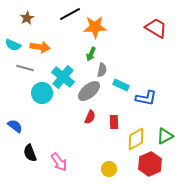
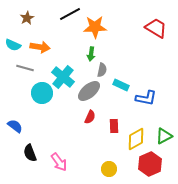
green arrow: rotated 16 degrees counterclockwise
red rectangle: moved 4 px down
green triangle: moved 1 px left
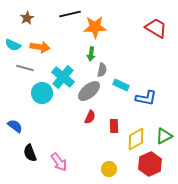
black line: rotated 15 degrees clockwise
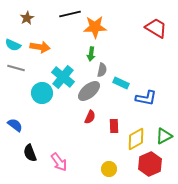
gray line: moved 9 px left
cyan rectangle: moved 2 px up
blue semicircle: moved 1 px up
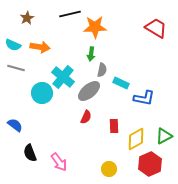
blue L-shape: moved 2 px left
red semicircle: moved 4 px left
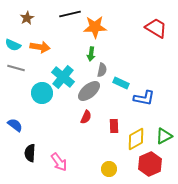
black semicircle: rotated 24 degrees clockwise
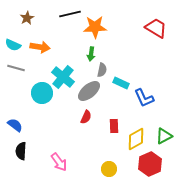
blue L-shape: rotated 55 degrees clockwise
black semicircle: moved 9 px left, 2 px up
